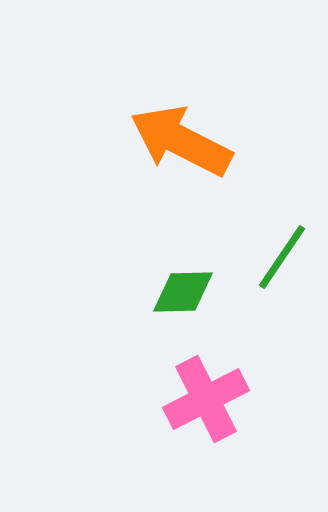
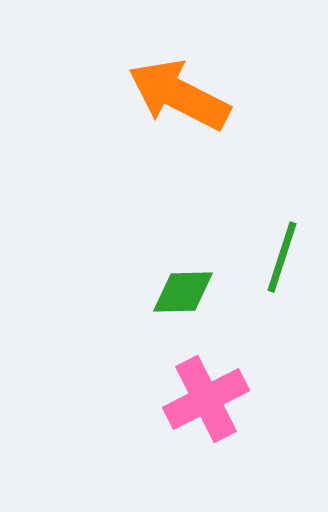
orange arrow: moved 2 px left, 46 px up
green line: rotated 16 degrees counterclockwise
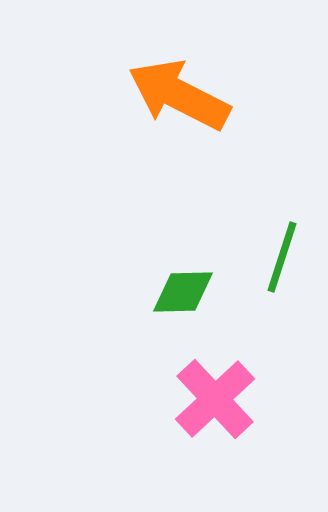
pink cross: moved 9 px right; rotated 16 degrees counterclockwise
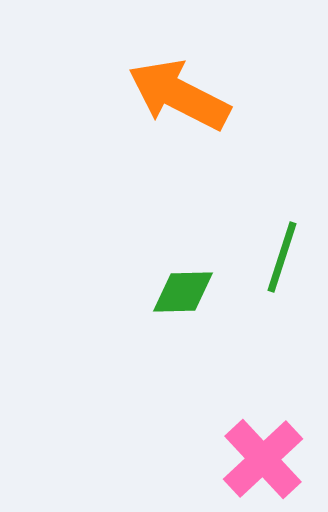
pink cross: moved 48 px right, 60 px down
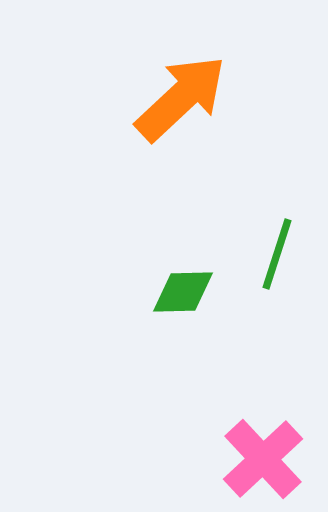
orange arrow: moved 2 px right, 3 px down; rotated 110 degrees clockwise
green line: moved 5 px left, 3 px up
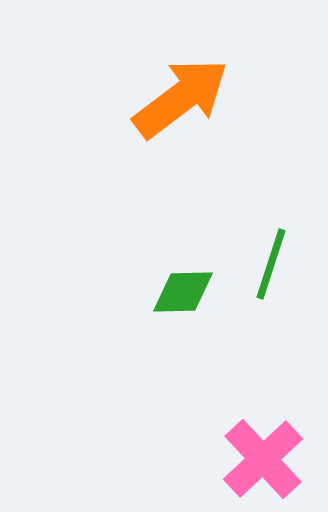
orange arrow: rotated 6 degrees clockwise
green line: moved 6 px left, 10 px down
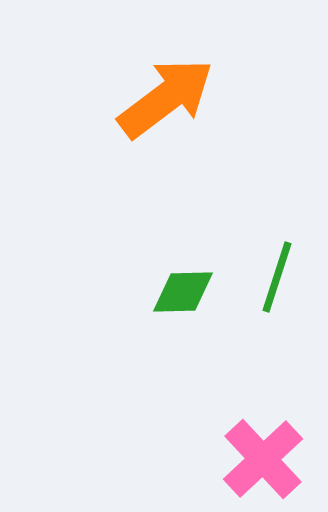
orange arrow: moved 15 px left
green line: moved 6 px right, 13 px down
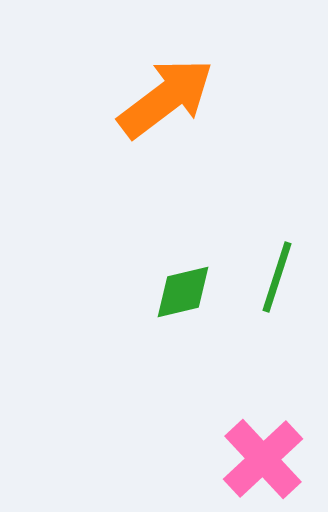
green diamond: rotated 12 degrees counterclockwise
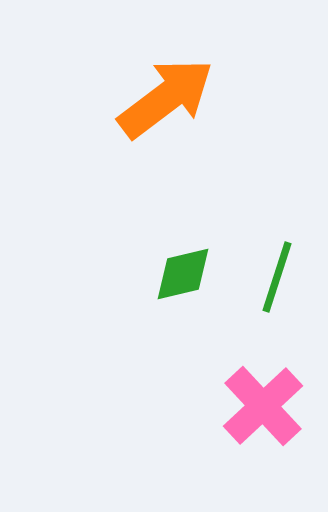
green diamond: moved 18 px up
pink cross: moved 53 px up
